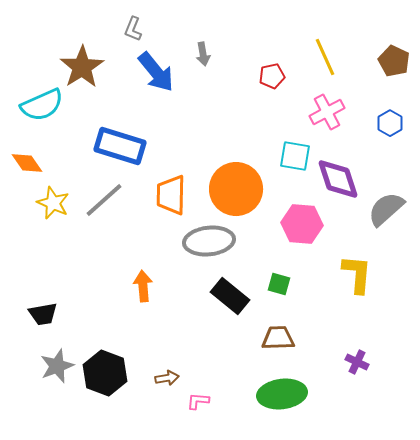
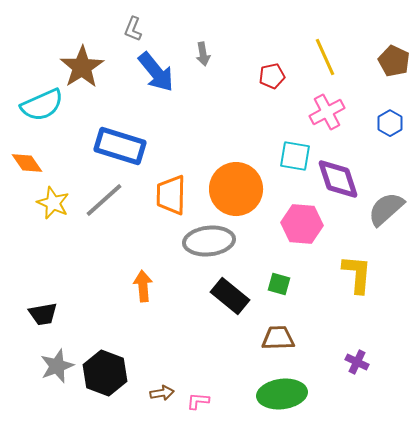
brown arrow: moved 5 px left, 15 px down
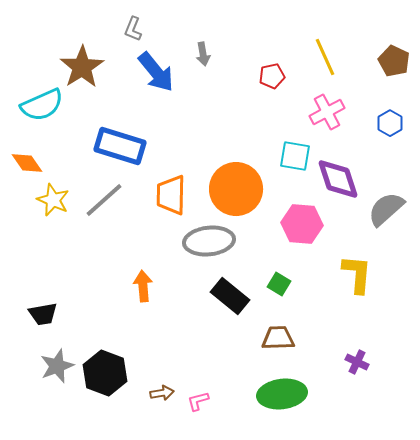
yellow star: moved 3 px up
green square: rotated 15 degrees clockwise
pink L-shape: rotated 20 degrees counterclockwise
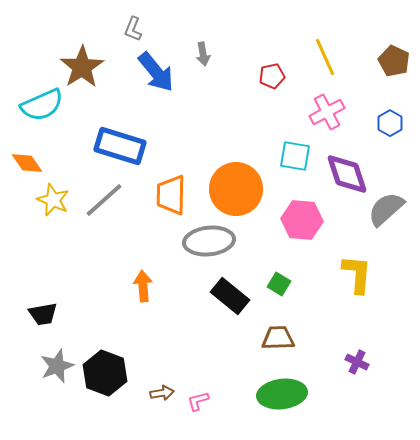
purple diamond: moved 9 px right, 5 px up
pink hexagon: moved 4 px up
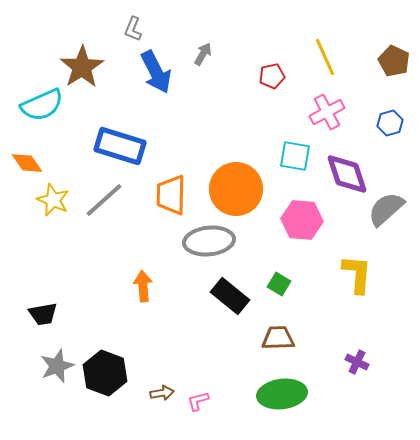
gray arrow: rotated 140 degrees counterclockwise
blue arrow: rotated 12 degrees clockwise
blue hexagon: rotated 15 degrees clockwise
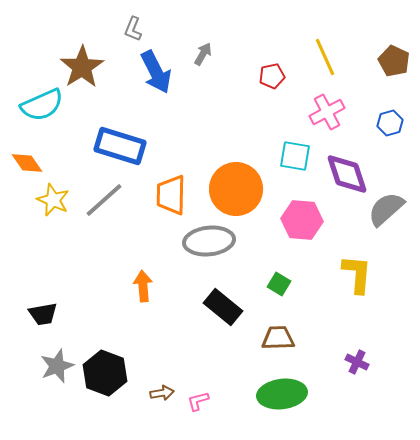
black rectangle: moved 7 px left, 11 px down
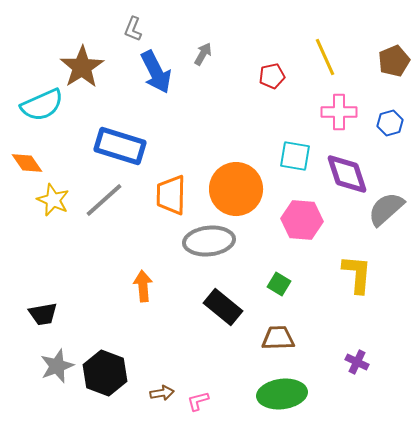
brown pentagon: rotated 24 degrees clockwise
pink cross: moved 12 px right; rotated 28 degrees clockwise
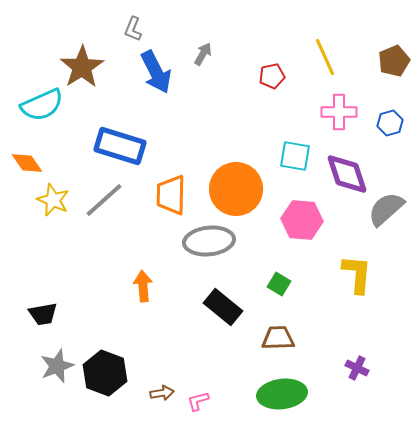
purple cross: moved 6 px down
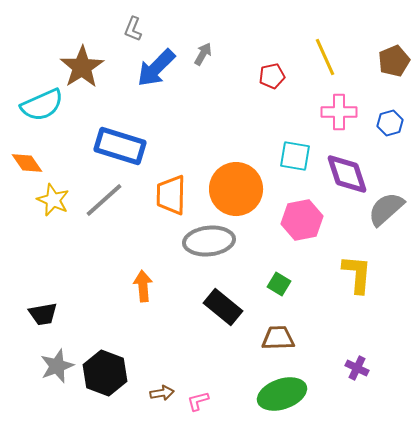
blue arrow: moved 4 px up; rotated 72 degrees clockwise
pink hexagon: rotated 15 degrees counterclockwise
green ellipse: rotated 12 degrees counterclockwise
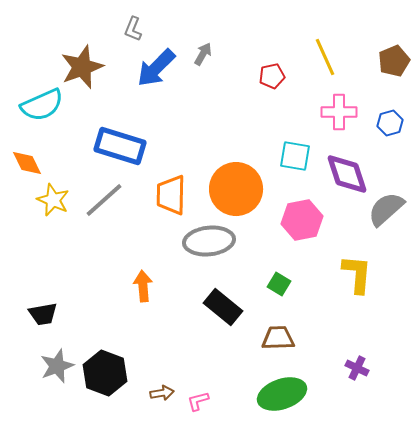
brown star: rotated 12 degrees clockwise
orange diamond: rotated 8 degrees clockwise
